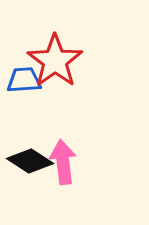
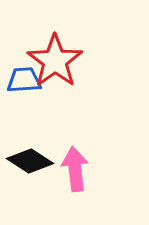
pink arrow: moved 12 px right, 7 px down
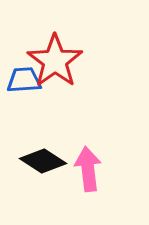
black diamond: moved 13 px right
pink arrow: moved 13 px right
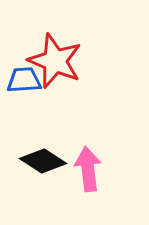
red star: rotated 14 degrees counterclockwise
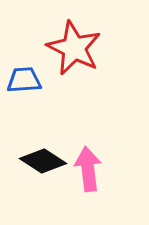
red star: moved 19 px right, 13 px up; rotated 4 degrees clockwise
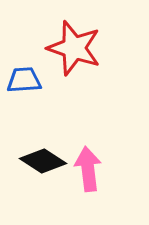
red star: rotated 8 degrees counterclockwise
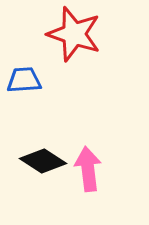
red star: moved 14 px up
